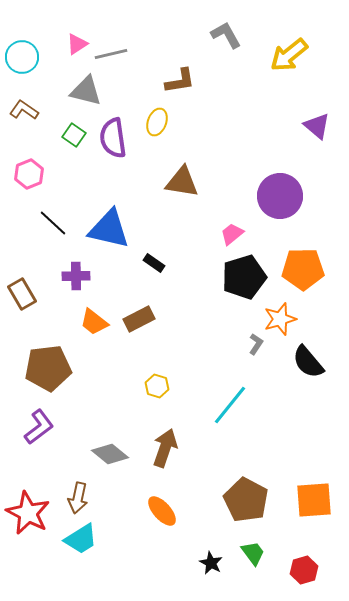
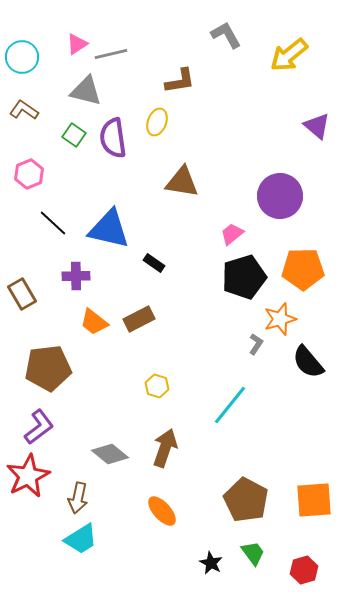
red star at (28, 513): moved 37 px up; rotated 18 degrees clockwise
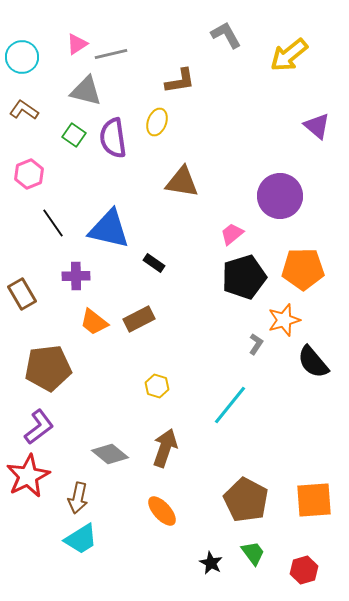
black line at (53, 223): rotated 12 degrees clockwise
orange star at (280, 319): moved 4 px right, 1 px down
black semicircle at (308, 362): moved 5 px right
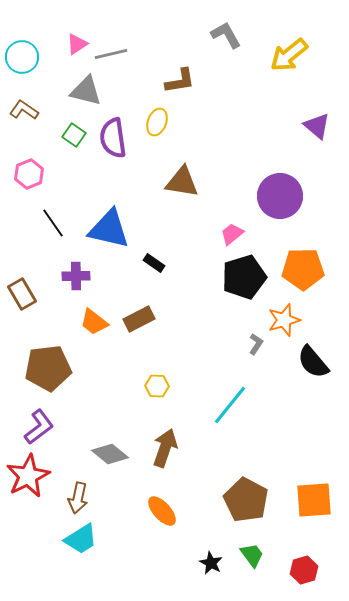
yellow hexagon at (157, 386): rotated 15 degrees counterclockwise
green trapezoid at (253, 553): moved 1 px left, 2 px down
